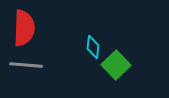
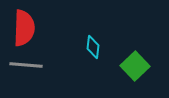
green square: moved 19 px right, 1 px down
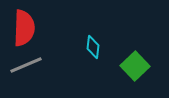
gray line: rotated 28 degrees counterclockwise
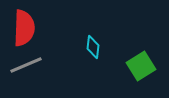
green square: moved 6 px right; rotated 12 degrees clockwise
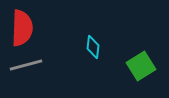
red semicircle: moved 2 px left
gray line: rotated 8 degrees clockwise
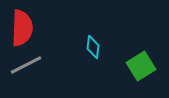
gray line: rotated 12 degrees counterclockwise
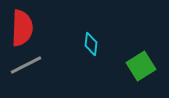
cyan diamond: moved 2 px left, 3 px up
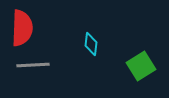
gray line: moved 7 px right; rotated 24 degrees clockwise
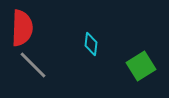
gray line: rotated 48 degrees clockwise
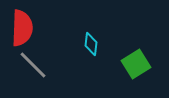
green square: moved 5 px left, 2 px up
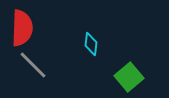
green square: moved 7 px left, 13 px down; rotated 8 degrees counterclockwise
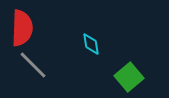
cyan diamond: rotated 15 degrees counterclockwise
